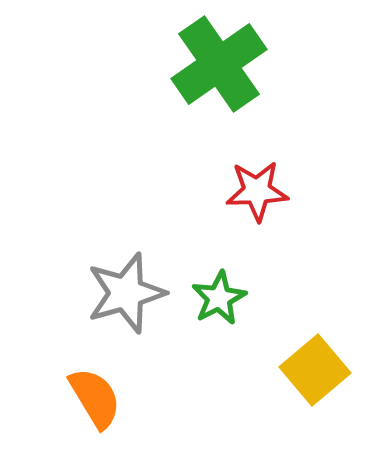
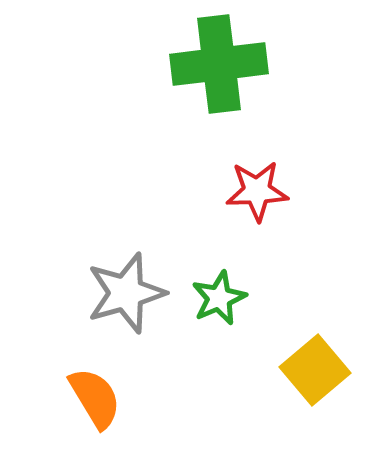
green cross: rotated 28 degrees clockwise
green star: rotated 4 degrees clockwise
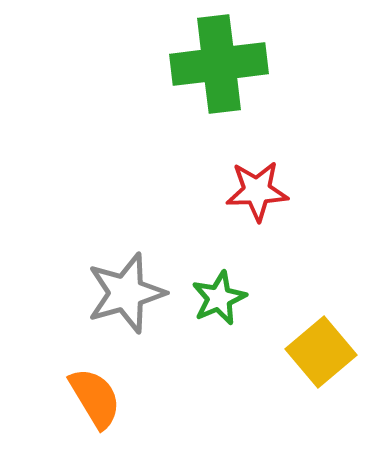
yellow square: moved 6 px right, 18 px up
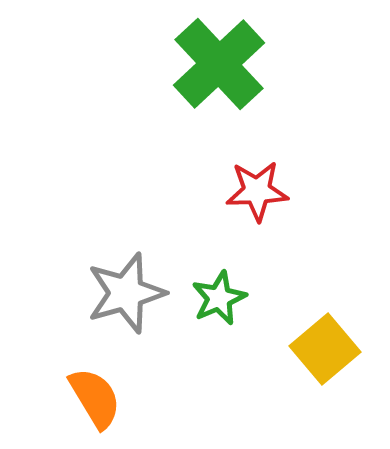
green cross: rotated 36 degrees counterclockwise
yellow square: moved 4 px right, 3 px up
